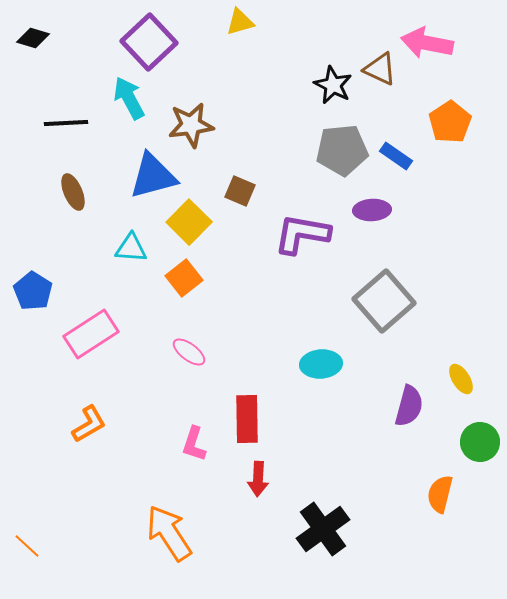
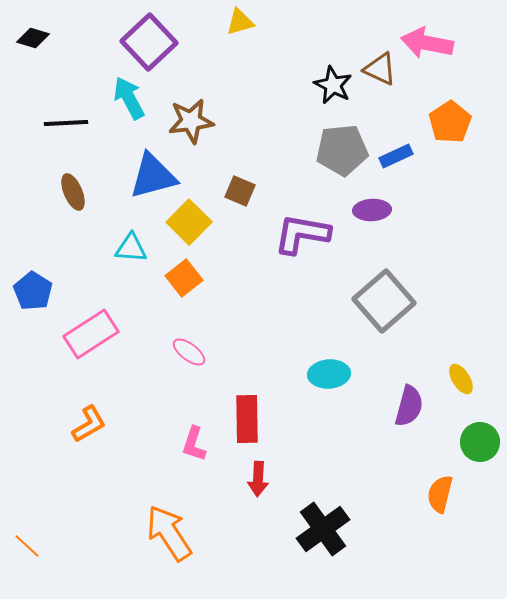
brown star: moved 4 px up
blue rectangle: rotated 60 degrees counterclockwise
cyan ellipse: moved 8 px right, 10 px down
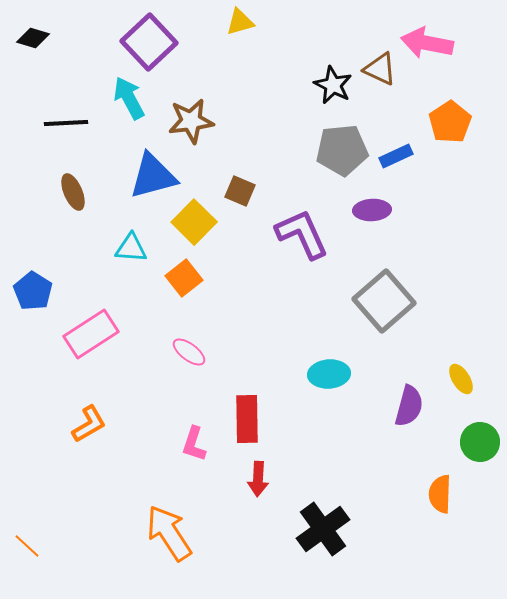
yellow square: moved 5 px right
purple L-shape: rotated 56 degrees clockwise
orange semicircle: rotated 12 degrees counterclockwise
